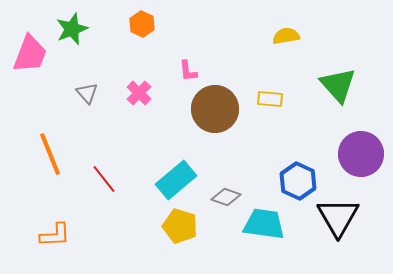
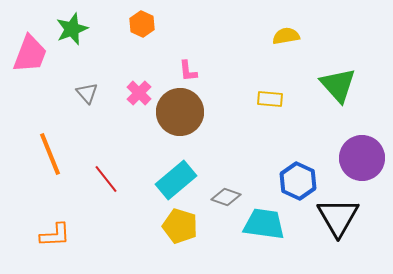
brown circle: moved 35 px left, 3 px down
purple circle: moved 1 px right, 4 px down
red line: moved 2 px right
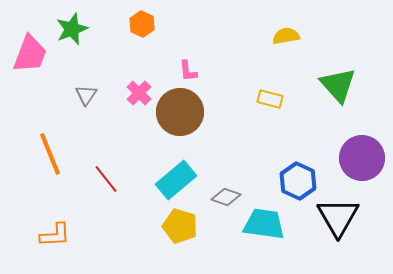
gray triangle: moved 1 px left, 2 px down; rotated 15 degrees clockwise
yellow rectangle: rotated 10 degrees clockwise
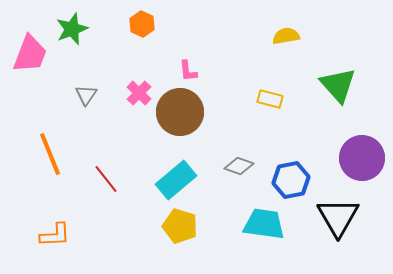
blue hexagon: moved 7 px left, 1 px up; rotated 24 degrees clockwise
gray diamond: moved 13 px right, 31 px up
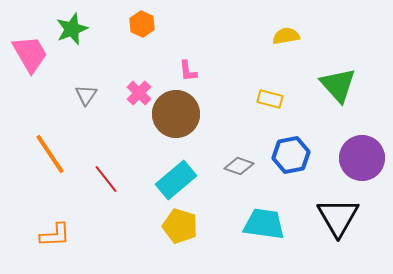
pink trapezoid: rotated 51 degrees counterclockwise
brown circle: moved 4 px left, 2 px down
orange line: rotated 12 degrees counterclockwise
blue hexagon: moved 25 px up
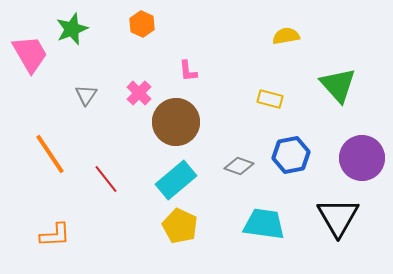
brown circle: moved 8 px down
yellow pentagon: rotated 8 degrees clockwise
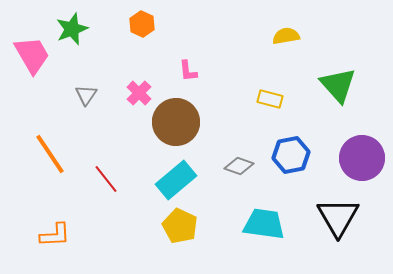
pink trapezoid: moved 2 px right, 1 px down
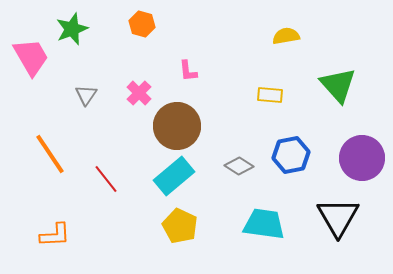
orange hexagon: rotated 10 degrees counterclockwise
pink trapezoid: moved 1 px left, 2 px down
yellow rectangle: moved 4 px up; rotated 10 degrees counterclockwise
brown circle: moved 1 px right, 4 px down
gray diamond: rotated 12 degrees clockwise
cyan rectangle: moved 2 px left, 4 px up
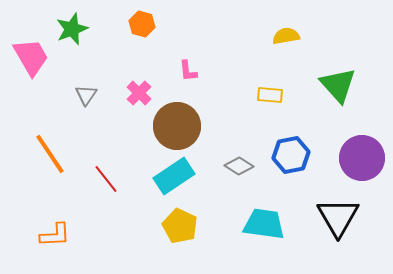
cyan rectangle: rotated 6 degrees clockwise
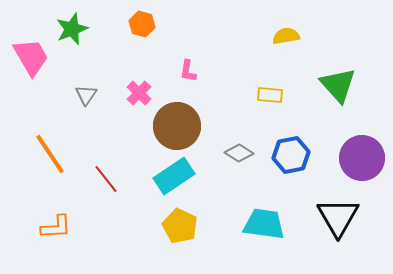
pink L-shape: rotated 15 degrees clockwise
gray diamond: moved 13 px up
orange L-shape: moved 1 px right, 8 px up
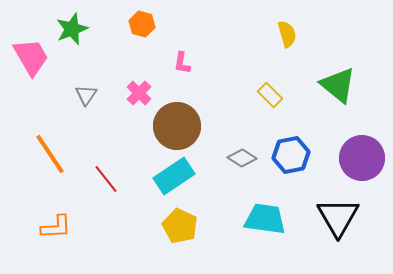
yellow semicircle: moved 1 px right, 2 px up; rotated 84 degrees clockwise
pink L-shape: moved 6 px left, 8 px up
green triangle: rotated 9 degrees counterclockwise
yellow rectangle: rotated 40 degrees clockwise
gray diamond: moved 3 px right, 5 px down
cyan trapezoid: moved 1 px right, 5 px up
